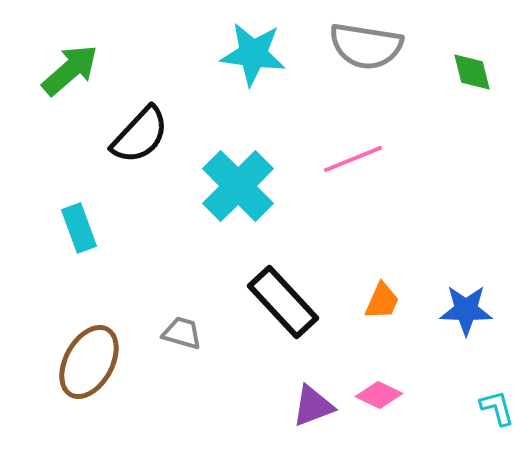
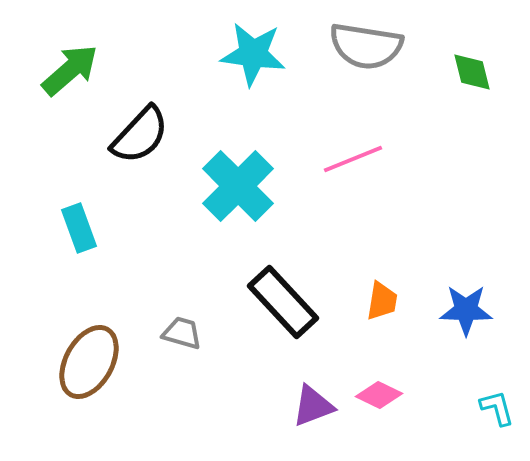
orange trapezoid: rotated 15 degrees counterclockwise
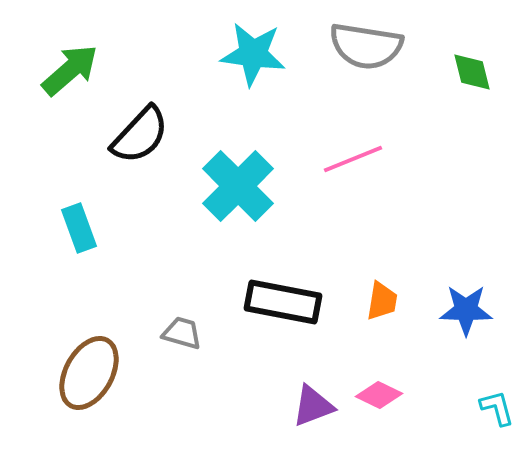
black rectangle: rotated 36 degrees counterclockwise
brown ellipse: moved 11 px down
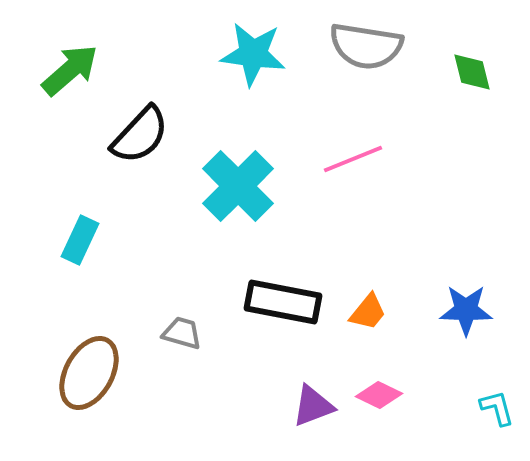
cyan rectangle: moved 1 px right, 12 px down; rotated 45 degrees clockwise
orange trapezoid: moved 14 px left, 11 px down; rotated 30 degrees clockwise
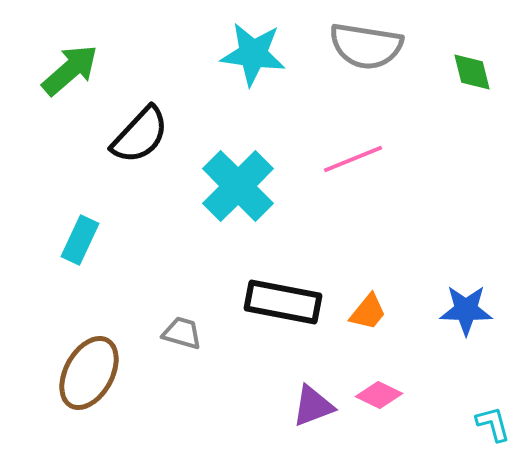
cyan L-shape: moved 4 px left, 16 px down
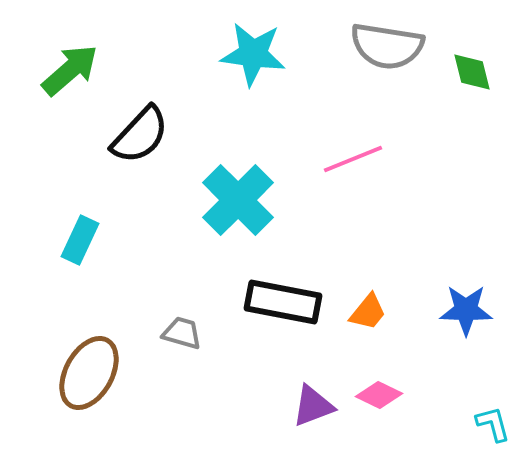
gray semicircle: moved 21 px right
cyan cross: moved 14 px down
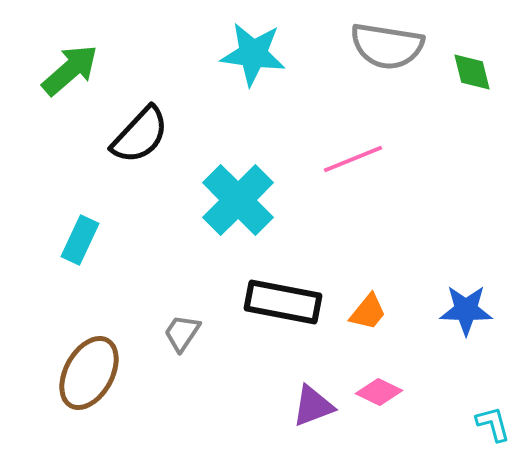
gray trapezoid: rotated 72 degrees counterclockwise
pink diamond: moved 3 px up
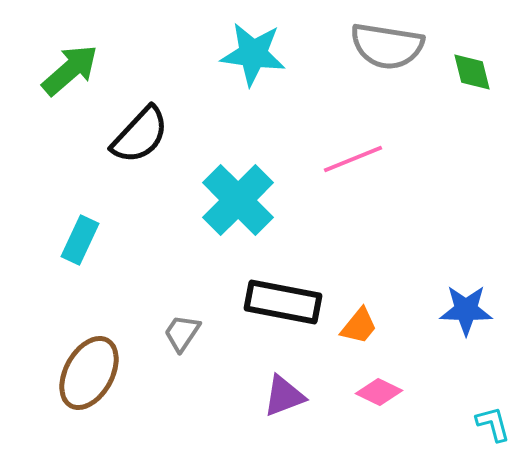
orange trapezoid: moved 9 px left, 14 px down
purple triangle: moved 29 px left, 10 px up
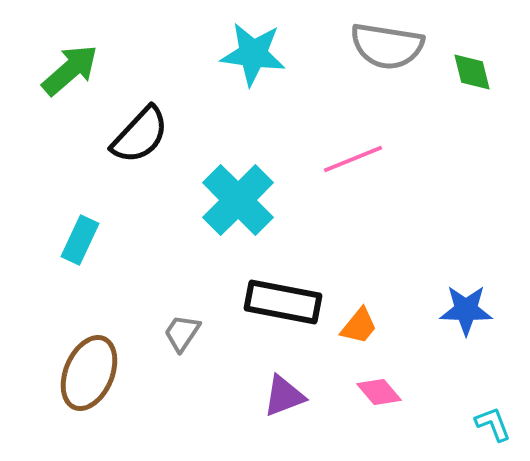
brown ellipse: rotated 6 degrees counterclockwise
pink diamond: rotated 24 degrees clockwise
cyan L-shape: rotated 6 degrees counterclockwise
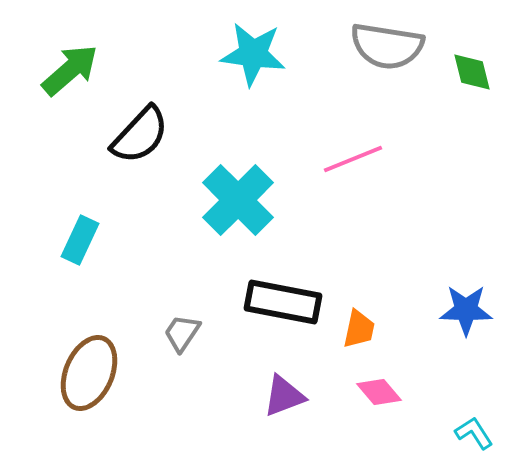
orange trapezoid: moved 3 px down; rotated 27 degrees counterclockwise
cyan L-shape: moved 19 px left, 9 px down; rotated 12 degrees counterclockwise
